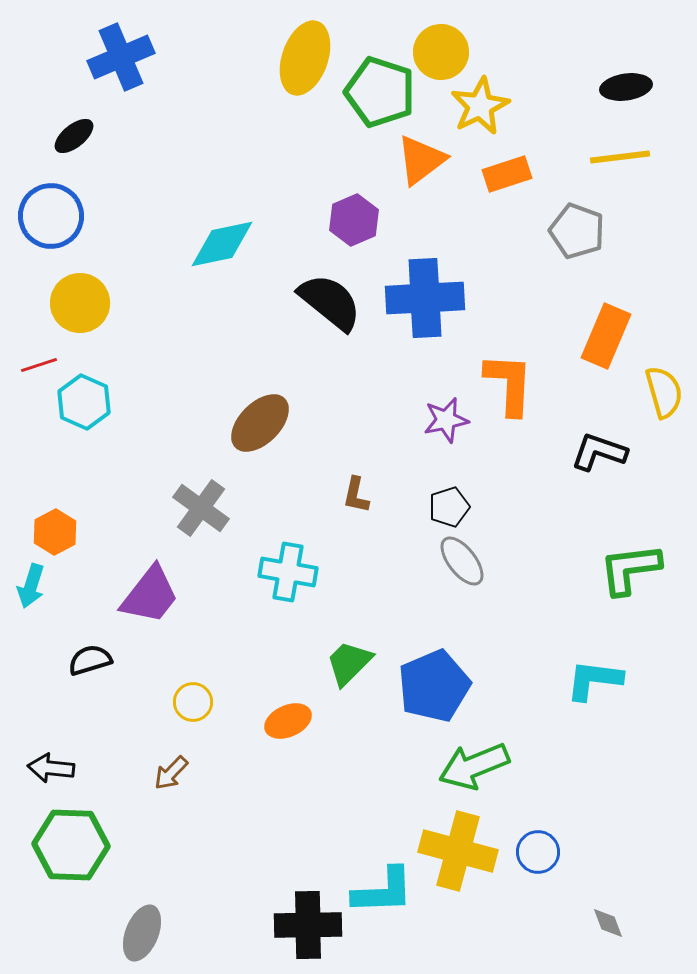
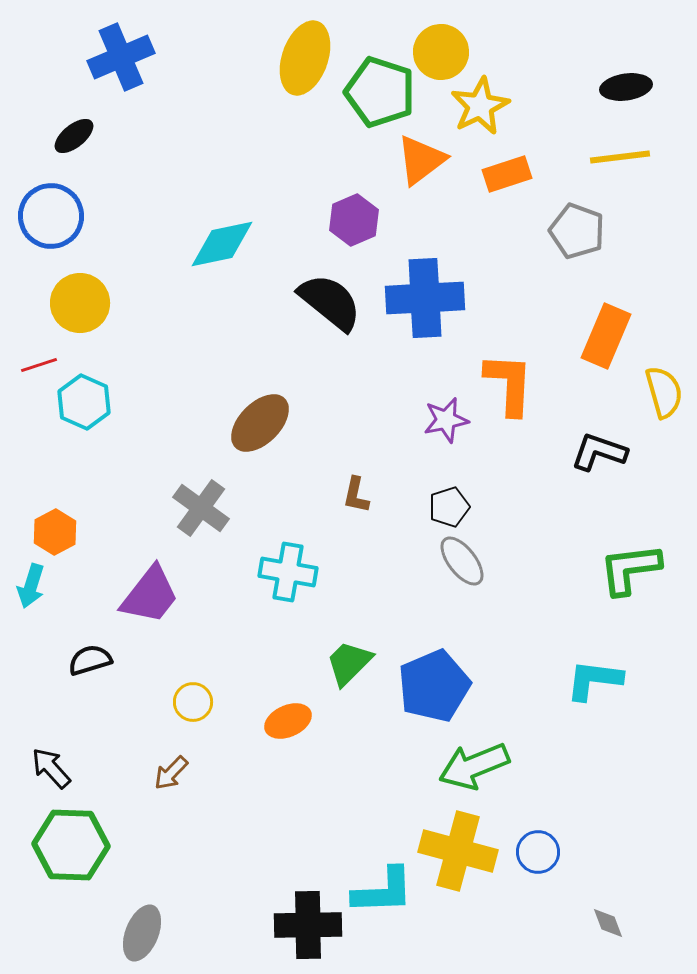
black arrow at (51, 768): rotated 42 degrees clockwise
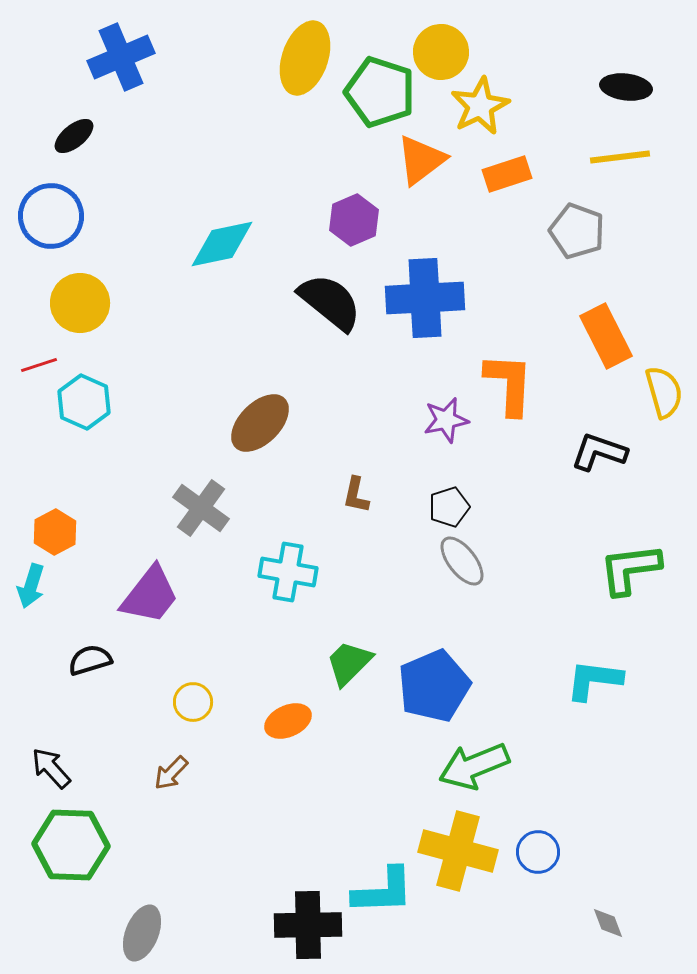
black ellipse at (626, 87): rotated 15 degrees clockwise
orange rectangle at (606, 336): rotated 50 degrees counterclockwise
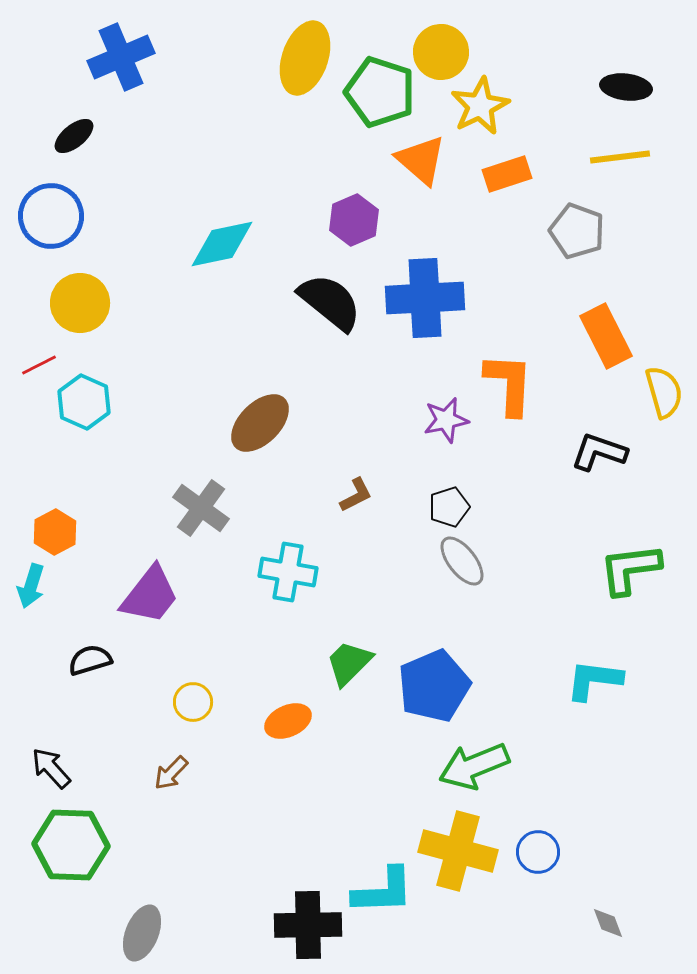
orange triangle at (421, 160): rotated 42 degrees counterclockwise
red line at (39, 365): rotated 9 degrees counterclockwise
brown L-shape at (356, 495): rotated 129 degrees counterclockwise
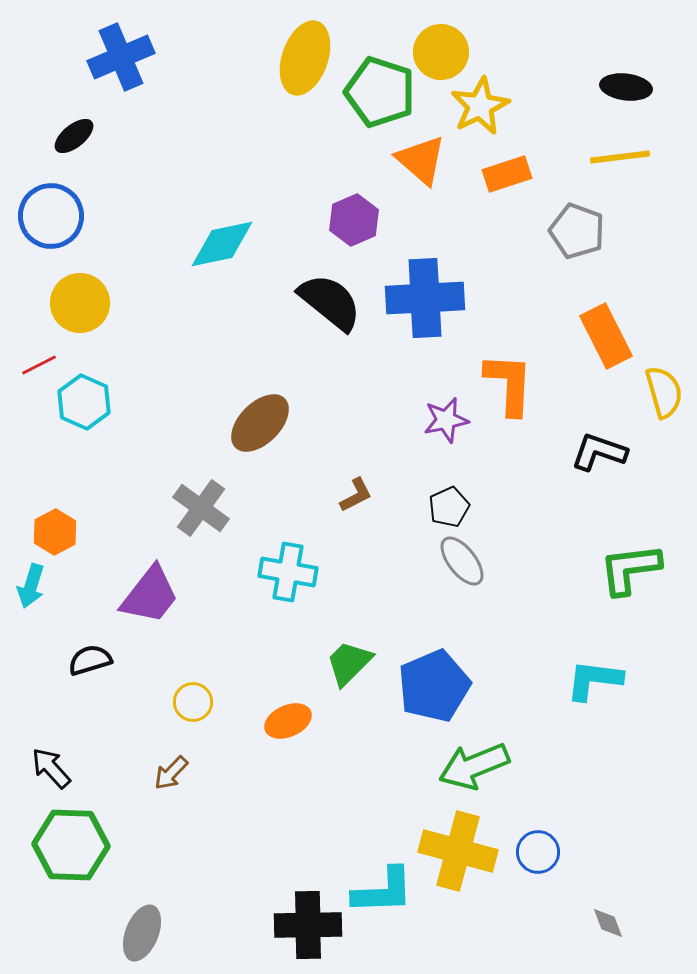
black pentagon at (449, 507): rotated 6 degrees counterclockwise
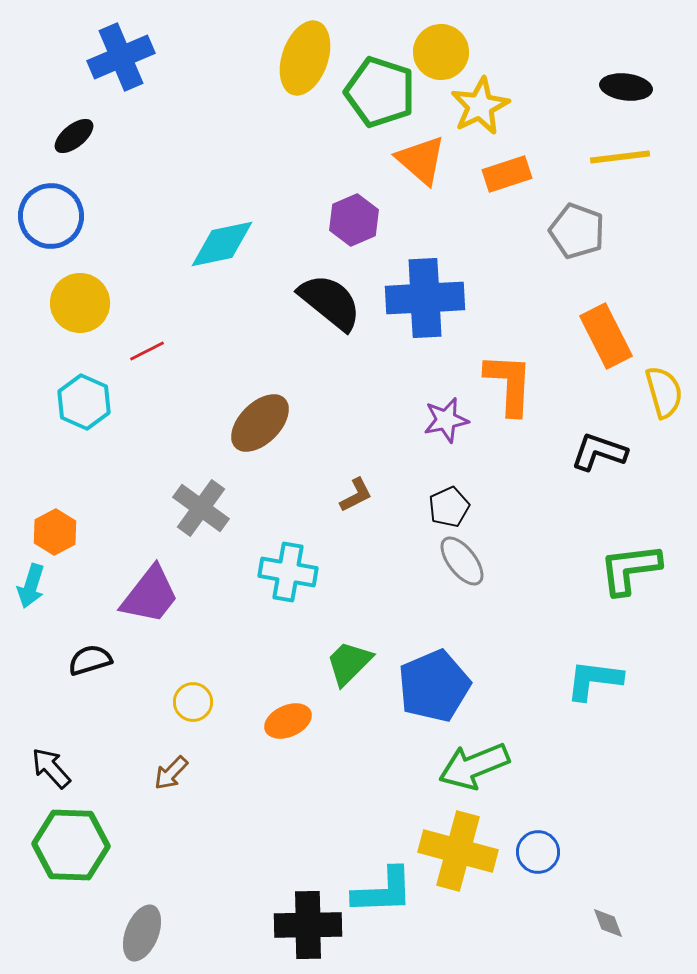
red line at (39, 365): moved 108 px right, 14 px up
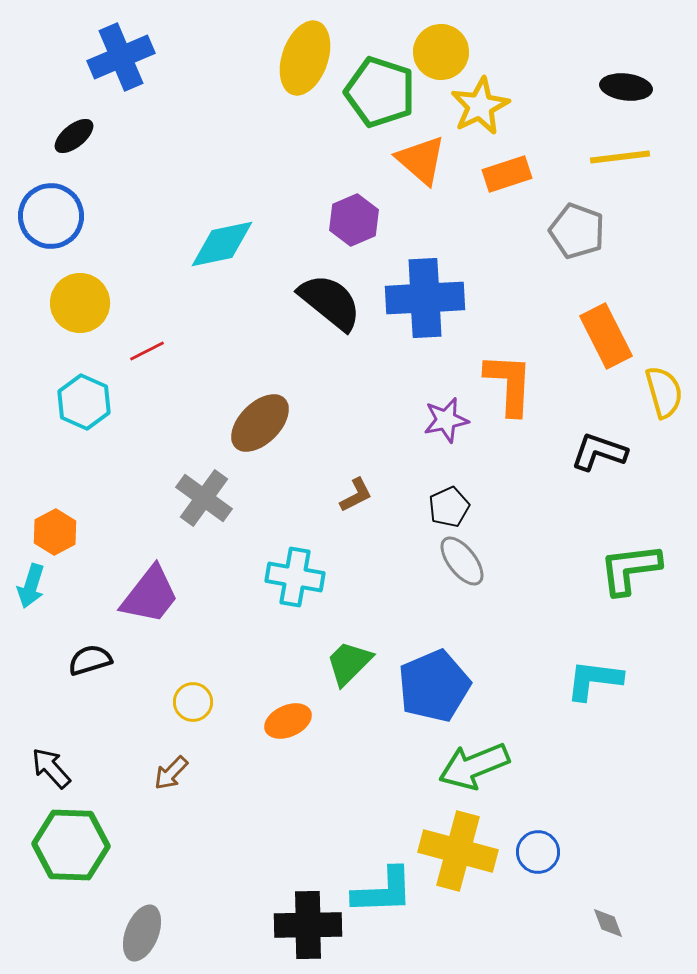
gray cross at (201, 508): moved 3 px right, 10 px up
cyan cross at (288, 572): moved 7 px right, 5 px down
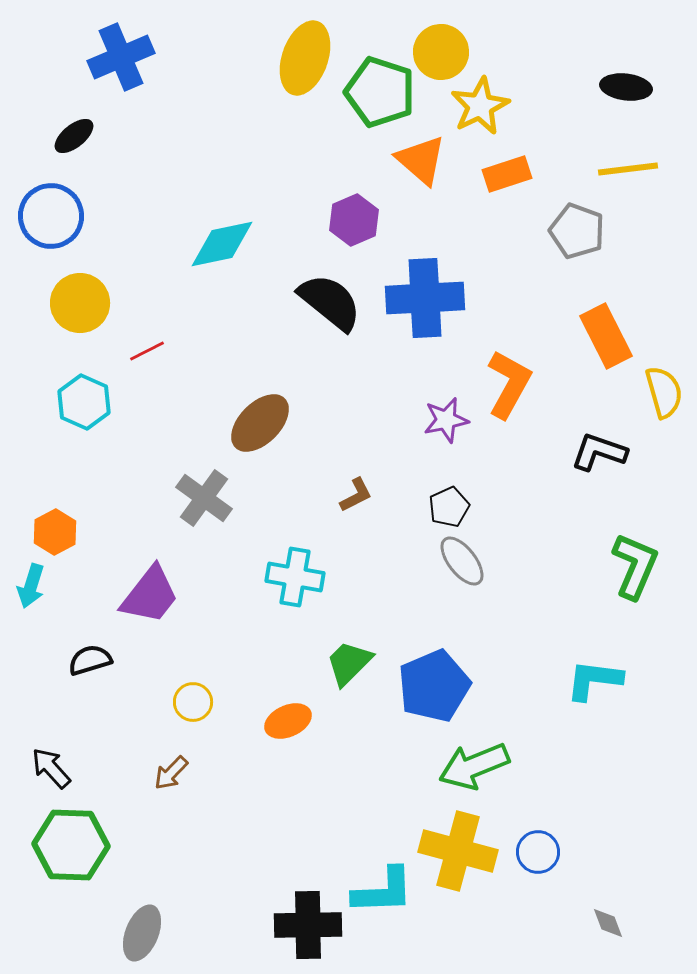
yellow line at (620, 157): moved 8 px right, 12 px down
orange L-shape at (509, 384): rotated 26 degrees clockwise
green L-shape at (630, 569): moved 5 px right, 3 px up; rotated 120 degrees clockwise
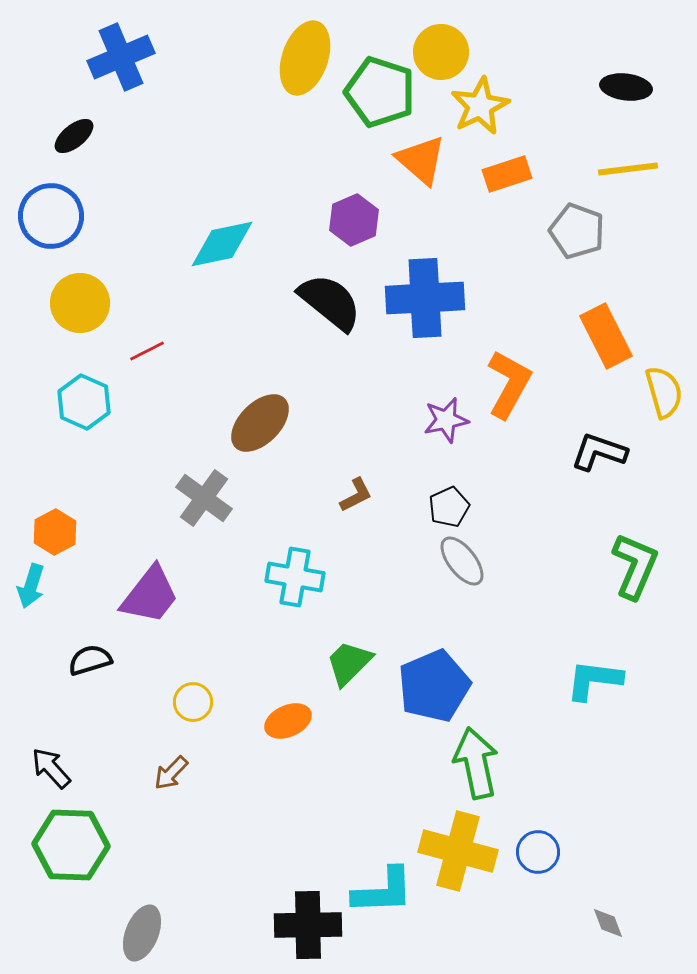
green arrow at (474, 766): moved 2 px right, 3 px up; rotated 100 degrees clockwise
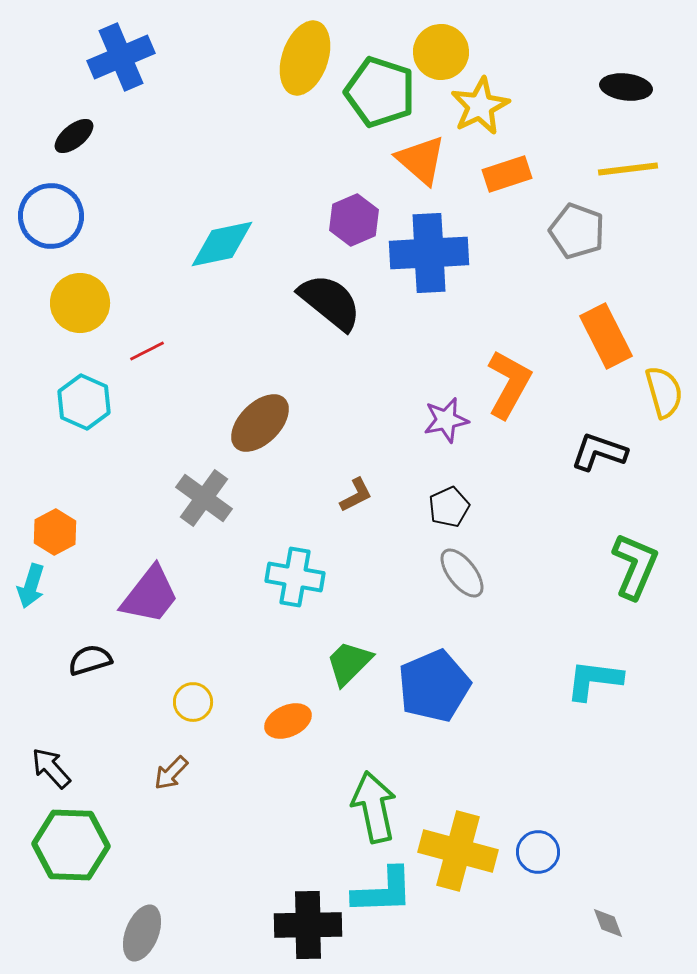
blue cross at (425, 298): moved 4 px right, 45 px up
gray ellipse at (462, 561): moved 12 px down
green arrow at (476, 763): moved 102 px left, 44 px down
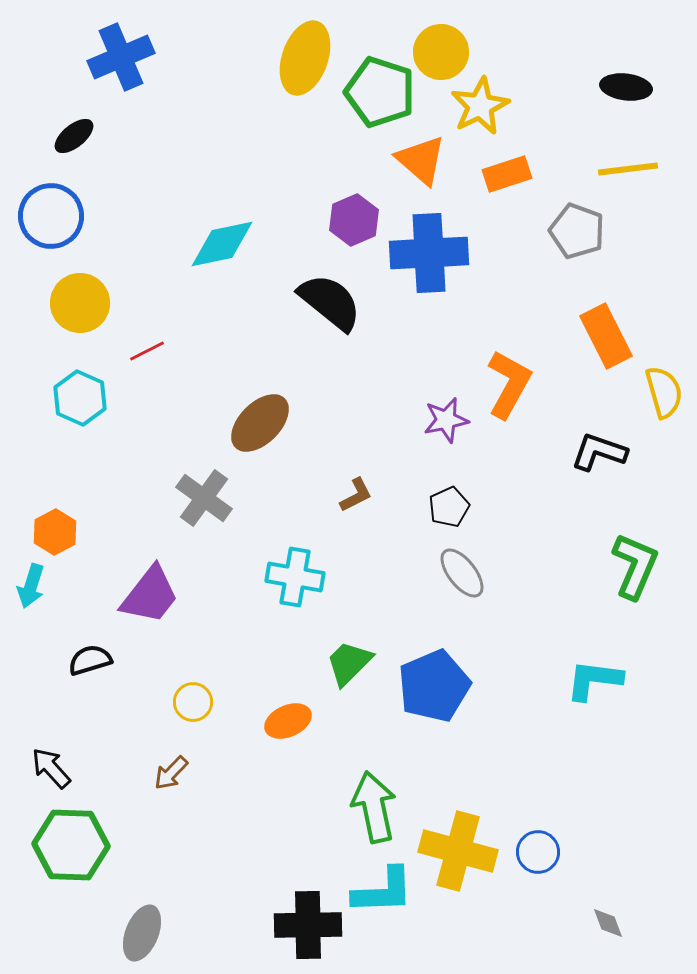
cyan hexagon at (84, 402): moved 4 px left, 4 px up
